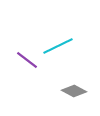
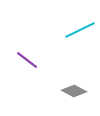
cyan line: moved 22 px right, 16 px up
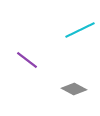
gray diamond: moved 2 px up
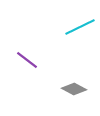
cyan line: moved 3 px up
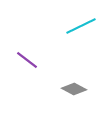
cyan line: moved 1 px right, 1 px up
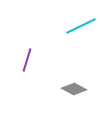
purple line: rotated 70 degrees clockwise
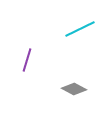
cyan line: moved 1 px left, 3 px down
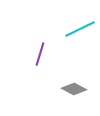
purple line: moved 13 px right, 6 px up
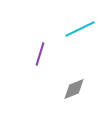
gray diamond: rotated 50 degrees counterclockwise
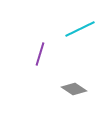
gray diamond: rotated 55 degrees clockwise
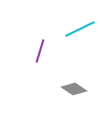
purple line: moved 3 px up
